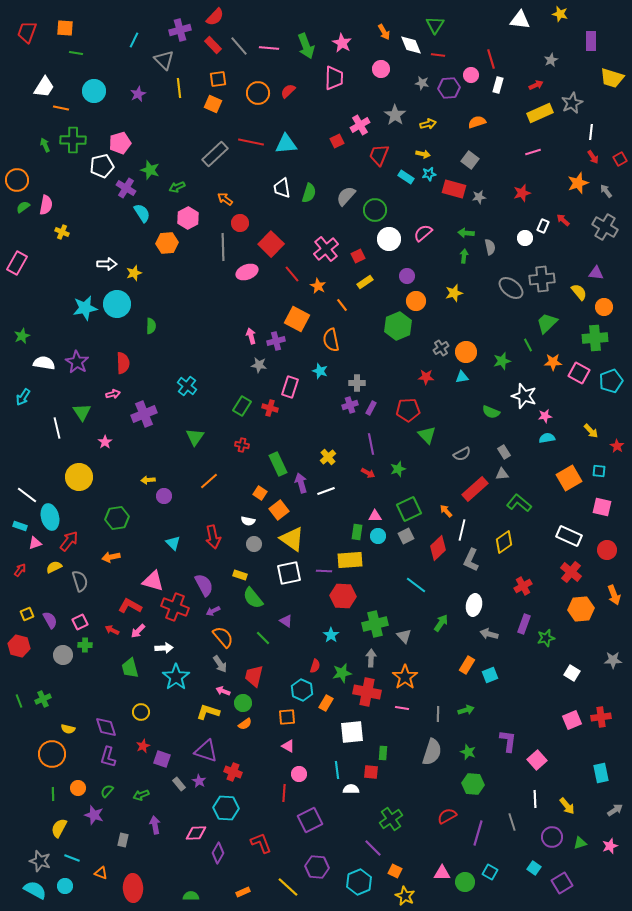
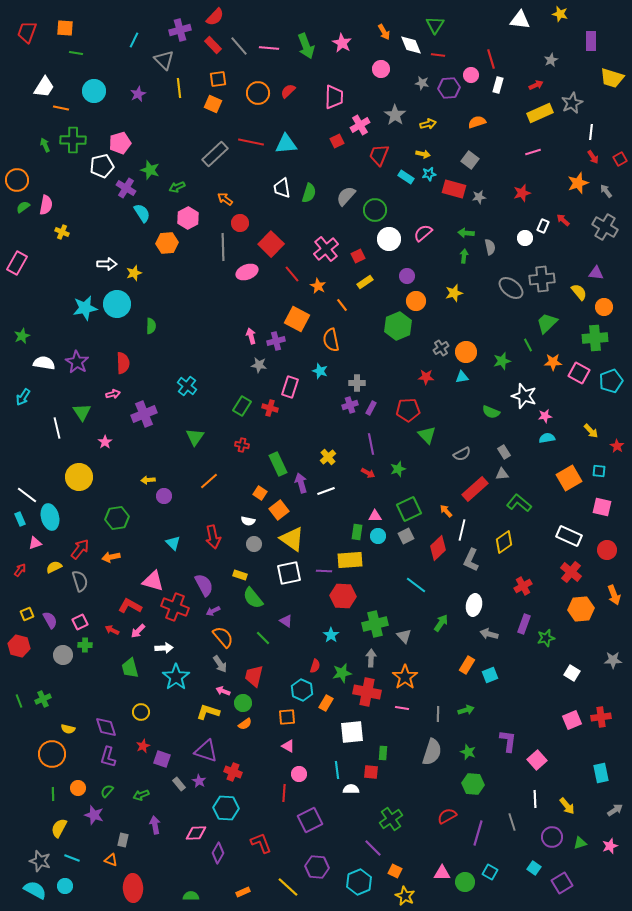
pink trapezoid at (334, 78): moved 19 px down
cyan rectangle at (20, 526): moved 7 px up; rotated 48 degrees clockwise
red arrow at (69, 541): moved 11 px right, 8 px down
orange triangle at (101, 873): moved 10 px right, 13 px up
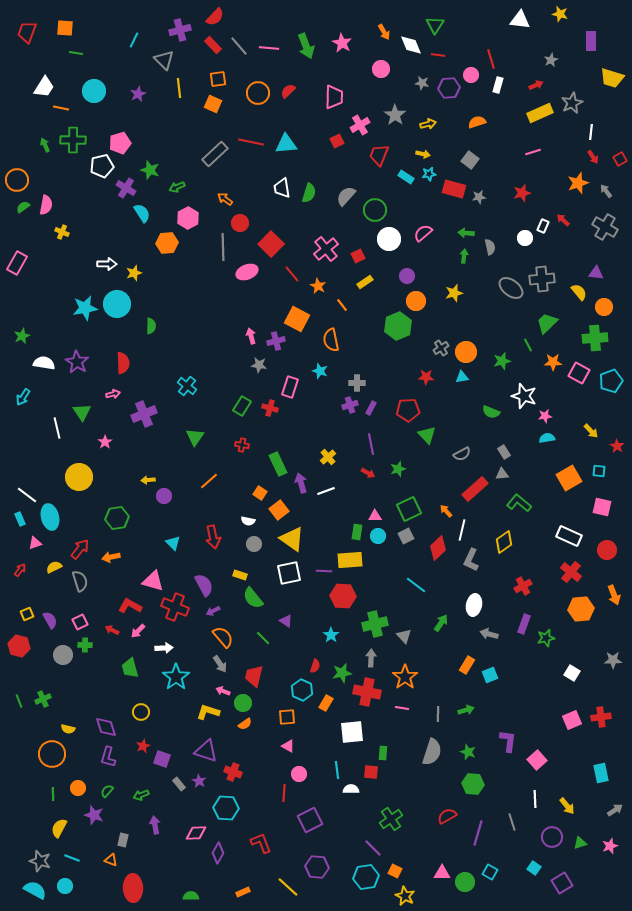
cyan hexagon at (359, 882): moved 7 px right, 5 px up; rotated 15 degrees clockwise
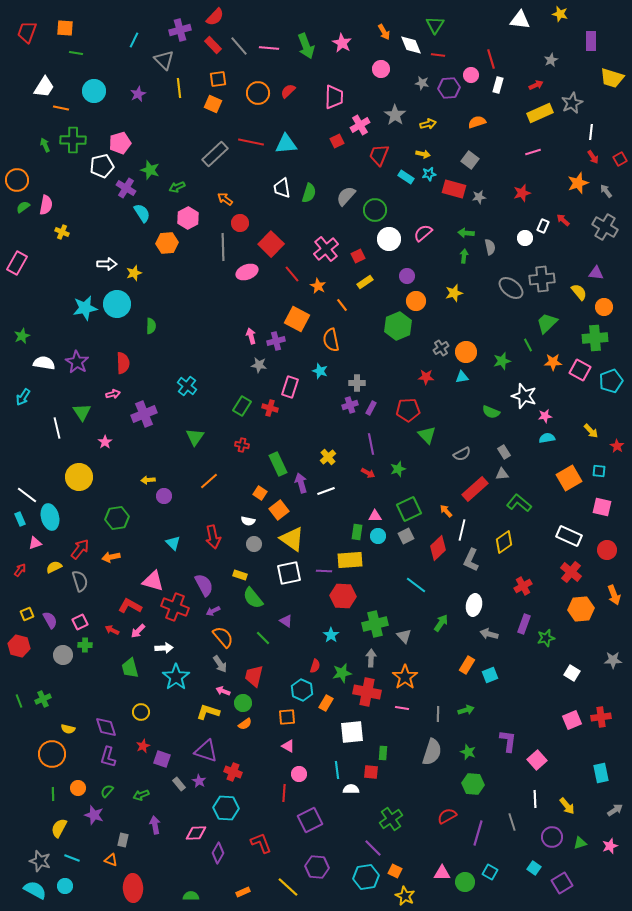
pink square at (579, 373): moved 1 px right, 3 px up
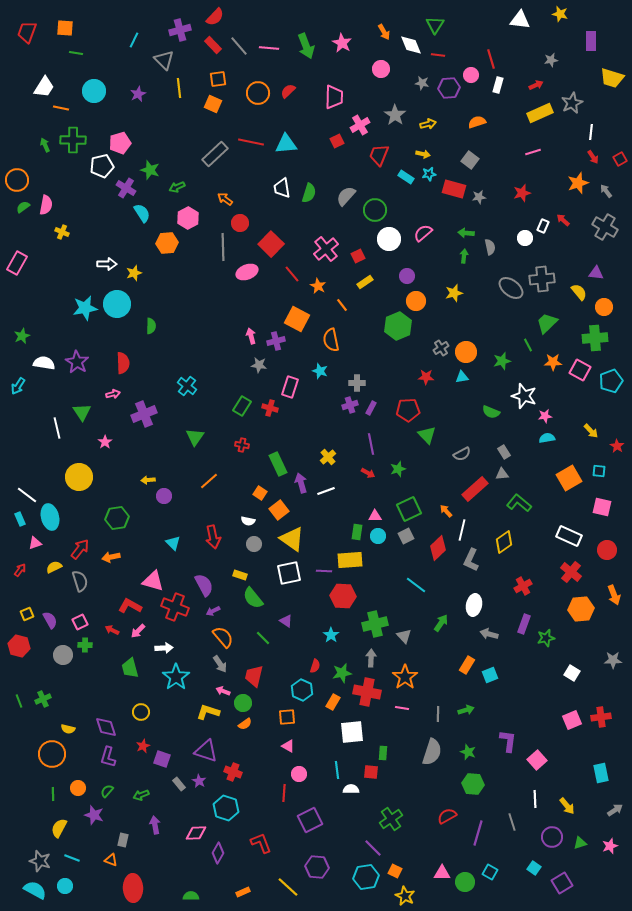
gray star at (551, 60): rotated 16 degrees clockwise
cyan arrow at (23, 397): moved 5 px left, 11 px up
orange rectangle at (326, 703): moved 7 px right, 1 px up
cyan hexagon at (226, 808): rotated 15 degrees clockwise
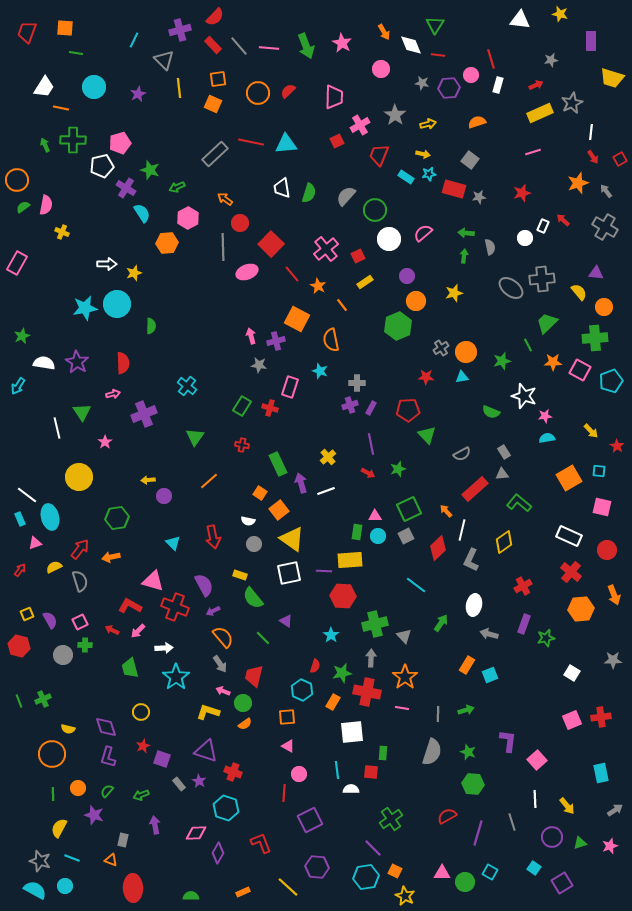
cyan circle at (94, 91): moved 4 px up
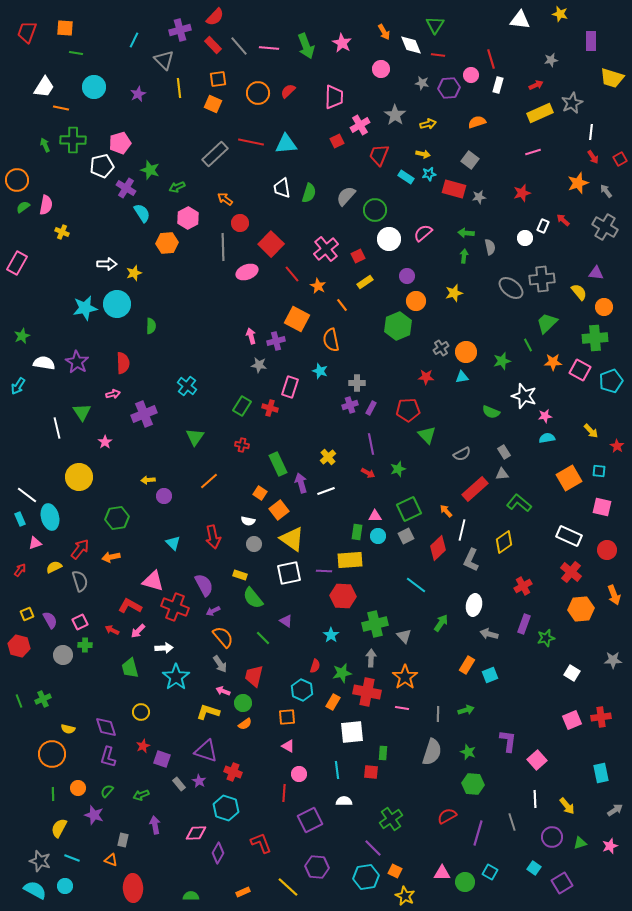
white semicircle at (351, 789): moved 7 px left, 12 px down
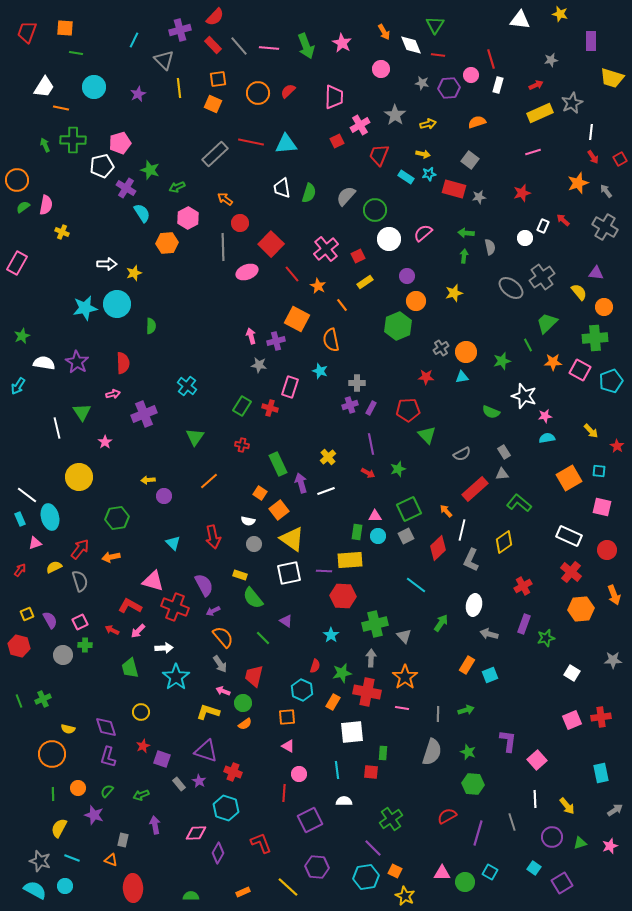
gray cross at (542, 279): moved 2 px up; rotated 30 degrees counterclockwise
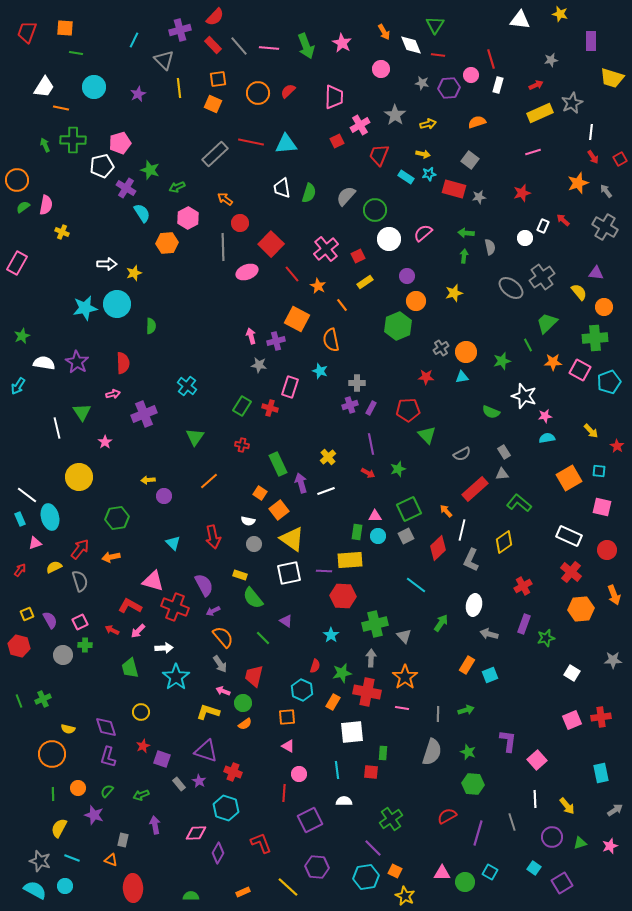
cyan pentagon at (611, 381): moved 2 px left, 1 px down
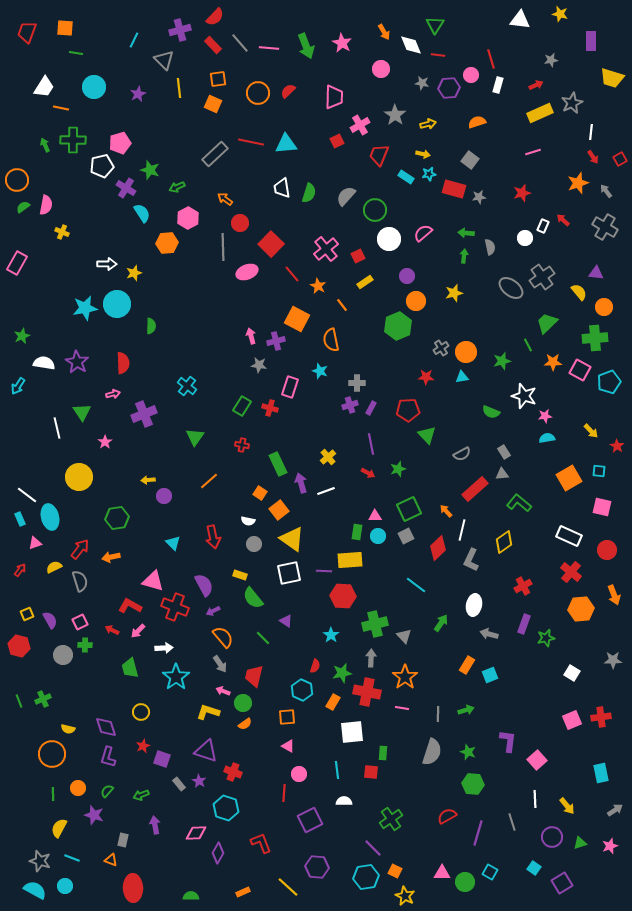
gray line at (239, 46): moved 1 px right, 3 px up
